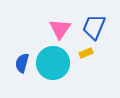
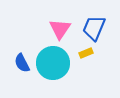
blue trapezoid: moved 1 px down
blue semicircle: rotated 42 degrees counterclockwise
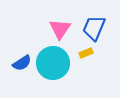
blue semicircle: rotated 96 degrees counterclockwise
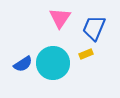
pink triangle: moved 11 px up
yellow rectangle: moved 1 px down
blue semicircle: moved 1 px right, 1 px down
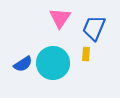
yellow rectangle: rotated 64 degrees counterclockwise
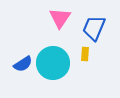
yellow rectangle: moved 1 px left
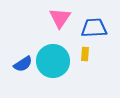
blue trapezoid: rotated 64 degrees clockwise
cyan circle: moved 2 px up
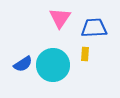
cyan circle: moved 4 px down
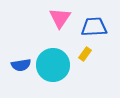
blue trapezoid: moved 1 px up
yellow rectangle: rotated 32 degrees clockwise
blue semicircle: moved 2 px left, 1 px down; rotated 24 degrees clockwise
